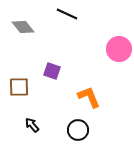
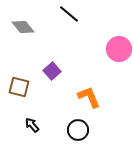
black line: moved 2 px right; rotated 15 degrees clockwise
purple square: rotated 30 degrees clockwise
brown square: rotated 15 degrees clockwise
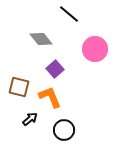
gray diamond: moved 18 px right, 12 px down
pink circle: moved 24 px left
purple square: moved 3 px right, 2 px up
orange L-shape: moved 39 px left
black arrow: moved 2 px left, 6 px up; rotated 91 degrees clockwise
black circle: moved 14 px left
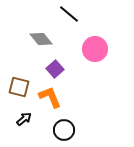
black arrow: moved 6 px left
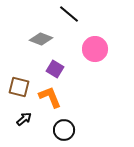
gray diamond: rotated 30 degrees counterclockwise
purple square: rotated 18 degrees counterclockwise
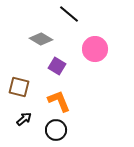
gray diamond: rotated 10 degrees clockwise
purple square: moved 2 px right, 3 px up
orange L-shape: moved 9 px right, 4 px down
black circle: moved 8 px left
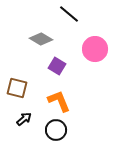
brown square: moved 2 px left, 1 px down
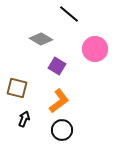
orange L-shape: rotated 75 degrees clockwise
black arrow: rotated 28 degrees counterclockwise
black circle: moved 6 px right
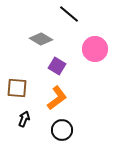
brown square: rotated 10 degrees counterclockwise
orange L-shape: moved 2 px left, 3 px up
